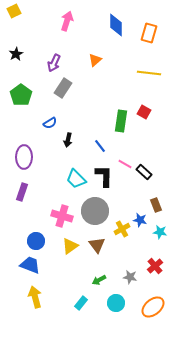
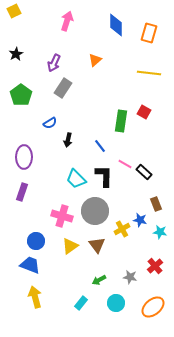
brown rectangle: moved 1 px up
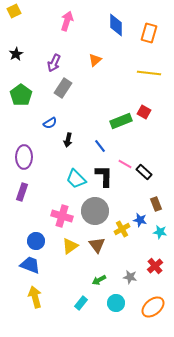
green rectangle: rotated 60 degrees clockwise
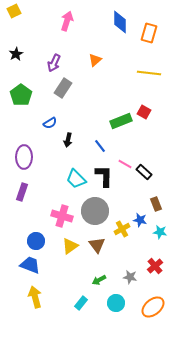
blue diamond: moved 4 px right, 3 px up
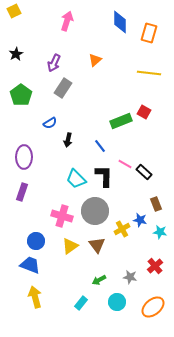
cyan circle: moved 1 px right, 1 px up
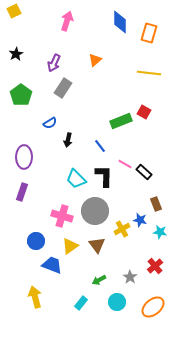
blue trapezoid: moved 22 px right
gray star: rotated 24 degrees clockwise
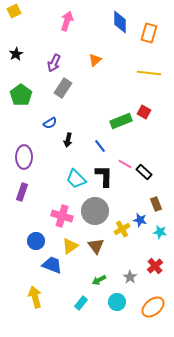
brown triangle: moved 1 px left, 1 px down
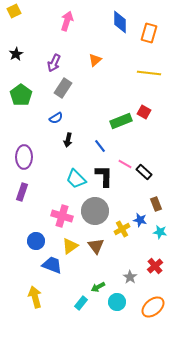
blue semicircle: moved 6 px right, 5 px up
green arrow: moved 1 px left, 7 px down
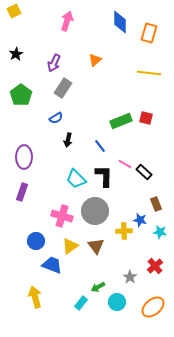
red square: moved 2 px right, 6 px down; rotated 16 degrees counterclockwise
yellow cross: moved 2 px right, 2 px down; rotated 28 degrees clockwise
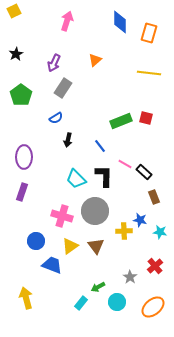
brown rectangle: moved 2 px left, 7 px up
yellow arrow: moved 9 px left, 1 px down
